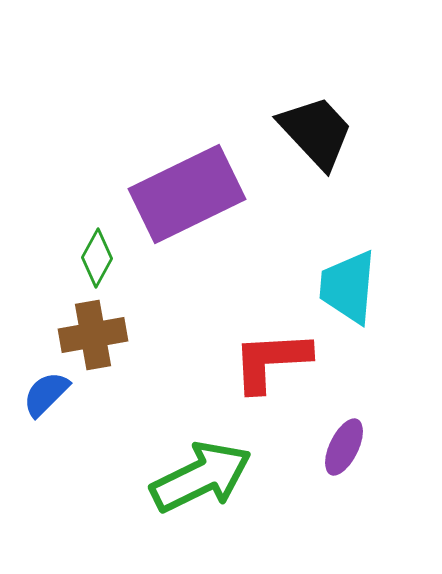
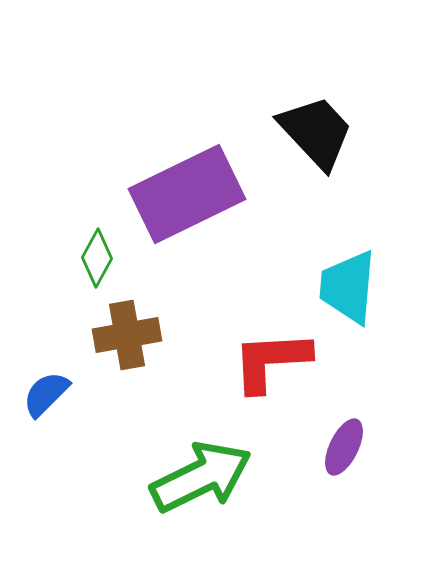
brown cross: moved 34 px right
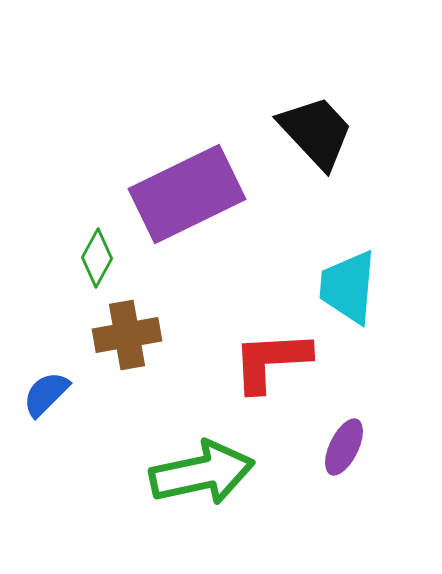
green arrow: moved 1 px right, 4 px up; rotated 14 degrees clockwise
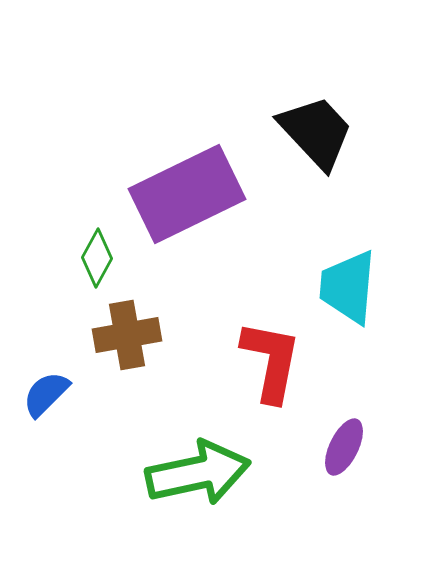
red L-shape: rotated 104 degrees clockwise
green arrow: moved 4 px left
